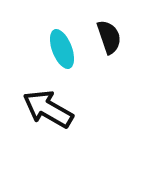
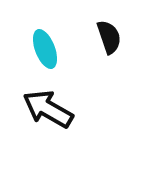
cyan ellipse: moved 17 px left
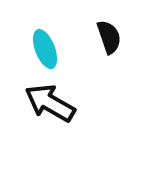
black arrow: moved 2 px right, 6 px up
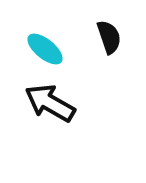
cyan ellipse: rotated 30 degrees counterclockwise
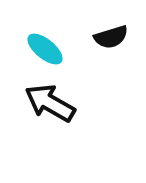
black semicircle: moved 2 px right; rotated 92 degrees clockwise
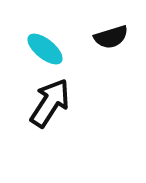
black arrow: rotated 93 degrees clockwise
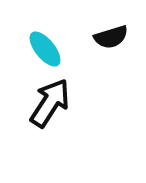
cyan ellipse: rotated 12 degrees clockwise
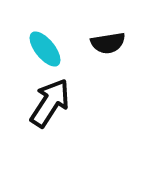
black semicircle: moved 3 px left, 6 px down; rotated 8 degrees clockwise
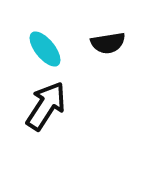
black arrow: moved 4 px left, 3 px down
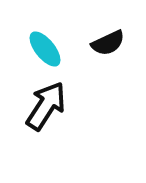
black semicircle: rotated 16 degrees counterclockwise
